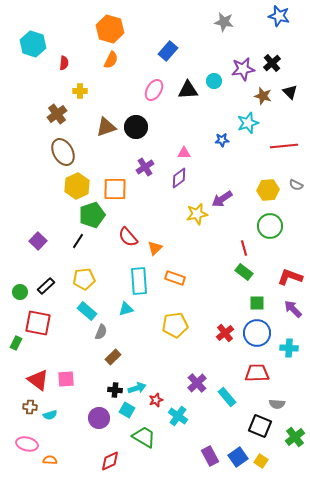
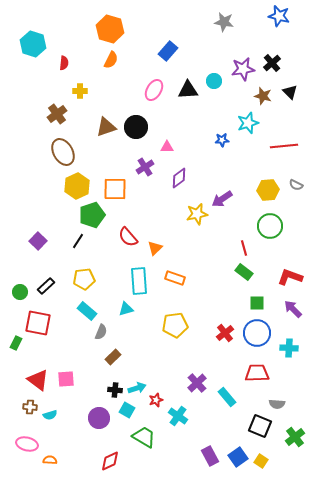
pink triangle at (184, 153): moved 17 px left, 6 px up
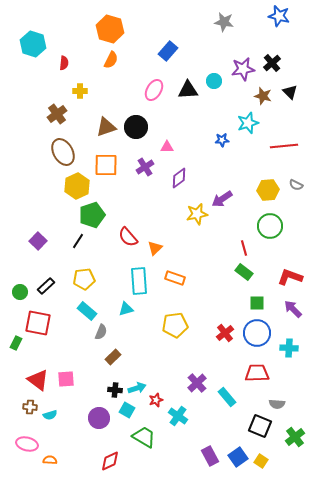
orange square at (115, 189): moved 9 px left, 24 px up
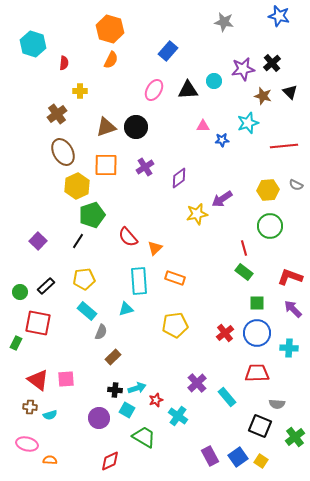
pink triangle at (167, 147): moved 36 px right, 21 px up
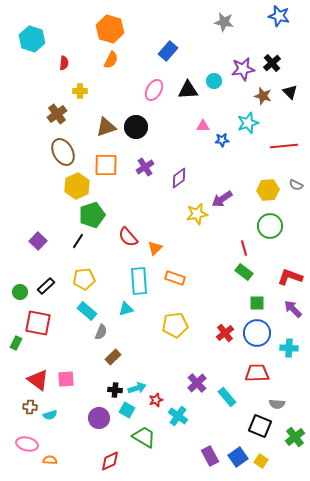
cyan hexagon at (33, 44): moved 1 px left, 5 px up
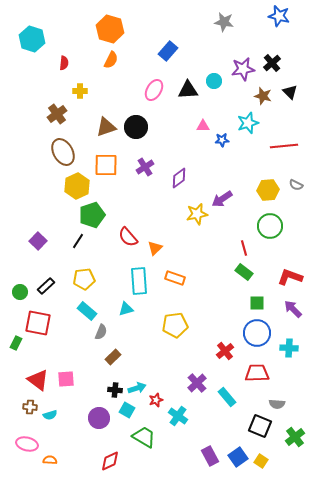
red cross at (225, 333): moved 18 px down
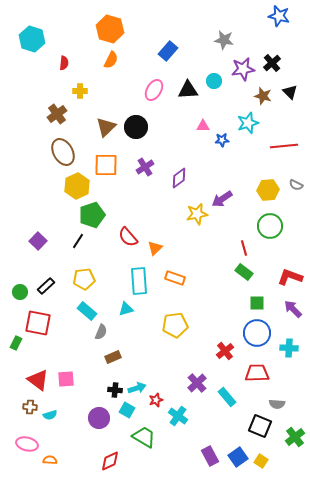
gray star at (224, 22): moved 18 px down
brown triangle at (106, 127): rotated 25 degrees counterclockwise
brown rectangle at (113, 357): rotated 21 degrees clockwise
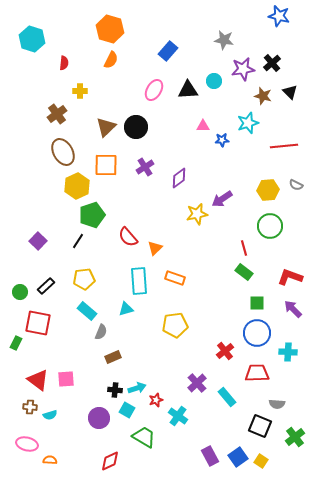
cyan cross at (289, 348): moved 1 px left, 4 px down
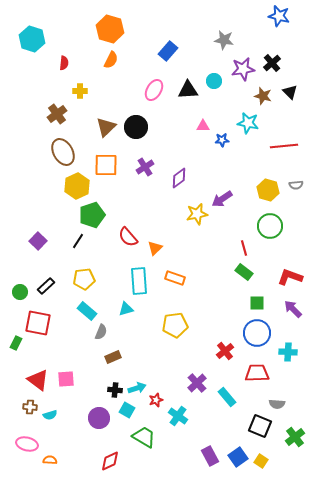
cyan star at (248, 123): rotated 30 degrees clockwise
gray semicircle at (296, 185): rotated 32 degrees counterclockwise
yellow hexagon at (268, 190): rotated 20 degrees clockwise
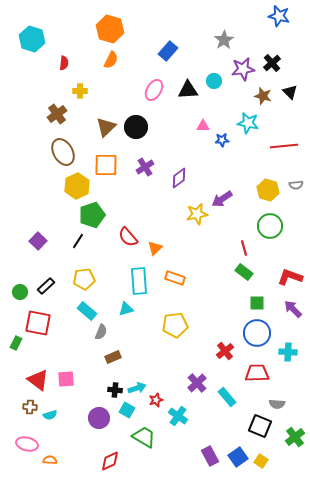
gray star at (224, 40): rotated 30 degrees clockwise
